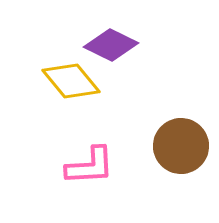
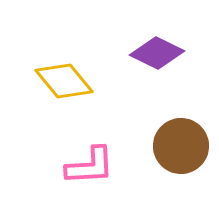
purple diamond: moved 46 px right, 8 px down
yellow diamond: moved 7 px left
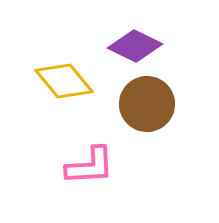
purple diamond: moved 22 px left, 7 px up
brown circle: moved 34 px left, 42 px up
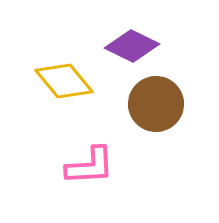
purple diamond: moved 3 px left
brown circle: moved 9 px right
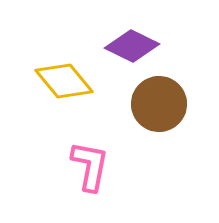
brown circle: moved 3 px right
pink L-shape: rotated 76 degrees counterclockwise
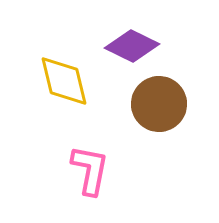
yellow diamond: rotated 26 degrees clockwise
pink L-shape: moved 4 px down
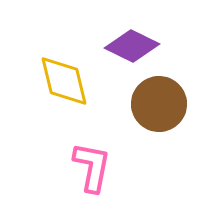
pink L-shape: moved 2 px right, 3 px up
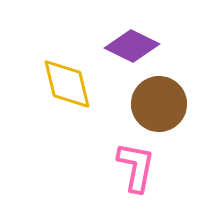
yellow diamond: moved 3 px right, 3 px down
pink L-shape: moved 44 px right
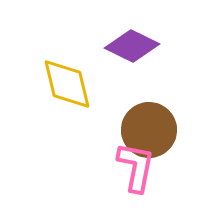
brown circle: moved 10 px left, 26 px down
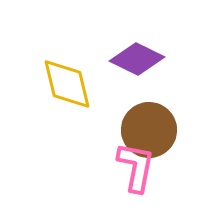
purple diamond: moved 5 px right, 13 px down
